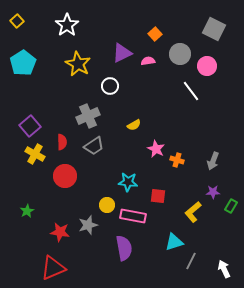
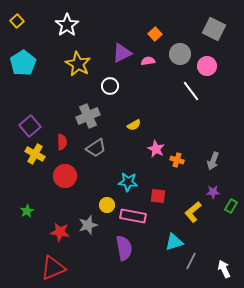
gray trapezoid: moved 2 px right, 2 px down
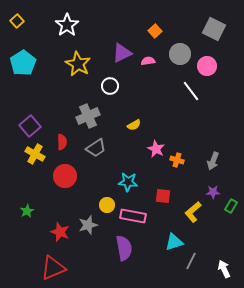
orange square: moved 3 px up
red square: moved 5 px right
red star: rotated 12 degrees clockwise
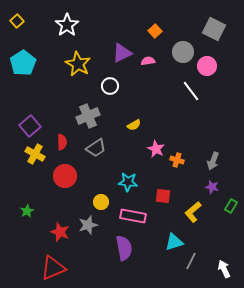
gray circle: moved 3 px right, 2 px up
purple star: moved 1 px left, 5 px up; rotated 16 degrees clockwise
yellow circle: moved 6 px left, 3 px up
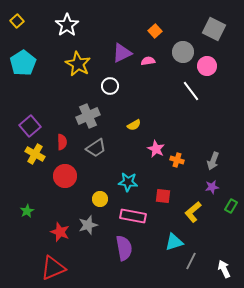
purple star: rotated 24 degrees counterclockwise
yellow circle: moved 1 px left, 3 px up
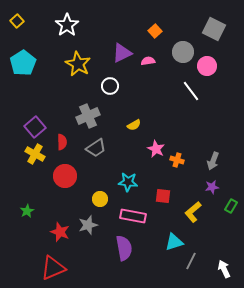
purple square: moved 5 px right, 1 px down
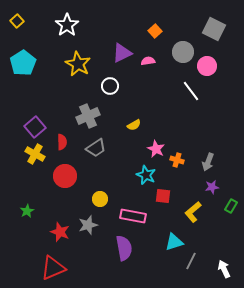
gray arrow: moved 5 px left, 1 px down
cyan star: moved 18 px right, 7 px up; rotated 18 degrees clockwise
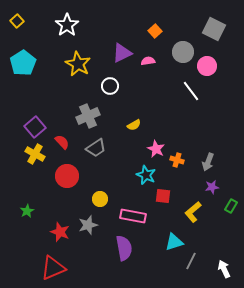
red semicircle: rotated 42 degrees counterclockwise
red circle: moved 2 px right
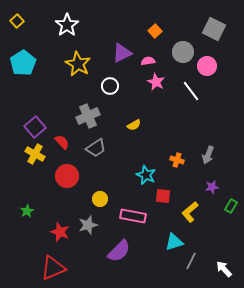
pink star: moved 67 px up
gray arrow: moved 7 px up
yellow L-shape: moved 3 px left
purple semicircle: moved 5 px left, 3 px down; rotated 55 degrees clockwise
white arrow: rotated 18 degrees counterclockwise
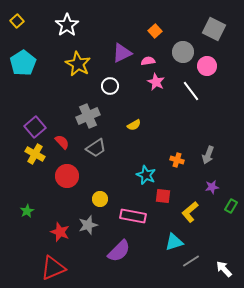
gray line: rotated 30 degrees clockwise
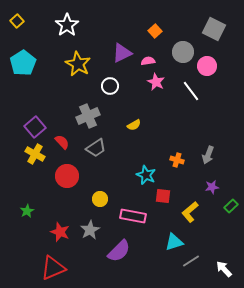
green rectangle: rotated 16 degrees clockwise
gray star: moved 2 px right, 5 px down; rotated 12 degrees counterclockwise
